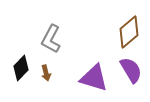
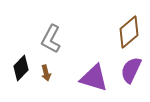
purple semicircle: rotated 124 degrees counterclockwise
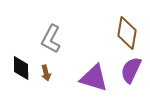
brown diamond: moved 2 px left, 1 px down; rotated 40 degrees counterclockwise
black diamond: rotated 45 degrees counterclockwise
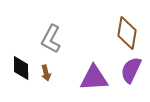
purple triangle: rotated 20 degrees counterclockwise
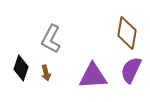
black diamond: rotated 20 degrees clockwise
purple triangle: moved 1 px left, 2 px up
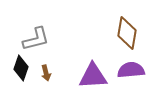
gray L-shape: moved 15 px left; rotated 132 degrees counterclockwise
purple semicircle: rotated 60 degrees clockwise
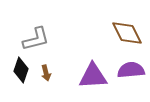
brown diamond: rotated 36 degrees counterclockwise
black diamond: moved 2 px down
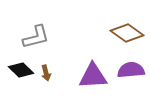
brown diamond: rotated 28 degrees counterclockwise
gray L-shape: moved 2 px up
black diamond: rotated 65 degrees counterclockwise
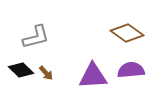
brown arrow: rotated 28 degrees counterclockwise
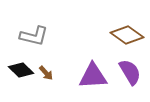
brown diamond: moved 2 px down
gray L-shape: moved 2 px left, 1 px up; rotated 28 degrees clockwise
purple semicircle: moved 1 px left, 2 px down; rotated 64 degrees clockwise
